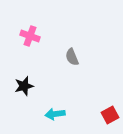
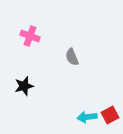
cyan arrow: moved 32 px right, 3 px down
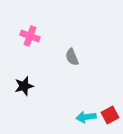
cyan arrow: moved 1 px left
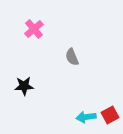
pink cross: moved 4 px right, 7 px up; rotated 30 degrees clockwise
black star: rotated 12 degrees clockwise
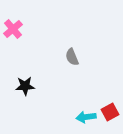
pink cross: moved 21 px left
black star: moved 1 px right
red square: moved 3 px up
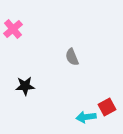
red square: moved 3 px left, 5 px up
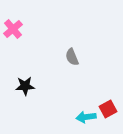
red square: moved 1 px right, 2 px down
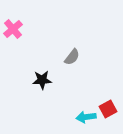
gray semicircle: rotated 120 degrees counterclockwise
black star: moved 17 px right, 6 px up
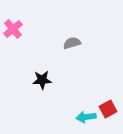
gray semicircle: moved 14 px up; rotated 144 degrees counterclockwise
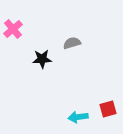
black star: moved 21 px up
red square: rotated 12 degrees clockwise
cyan arrow: moved 8 px left
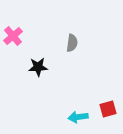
pink cross: moved 7 px down
gray semicircle: rotated 114 degrees clockwise
black star: moved 4 px left, 8 px down
